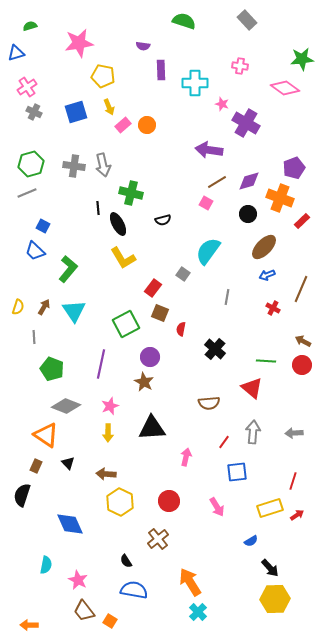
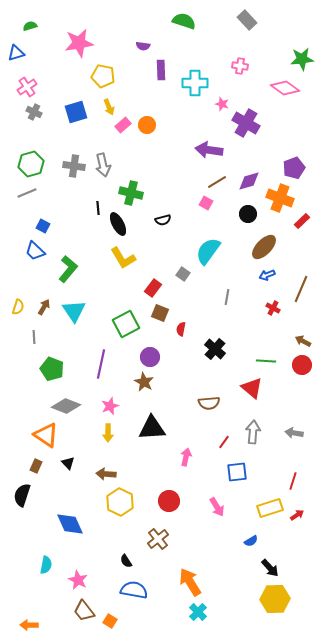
gray arrow at (294, 433): rotated 12 degrees clockwise
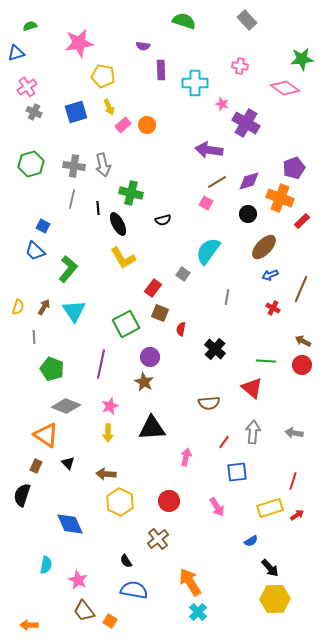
gray line at (27, 193): moved 45 px right, 6 px down; rotated 54 degrees counterclockwise
blue arrow at (267, 275): moved 3 px right
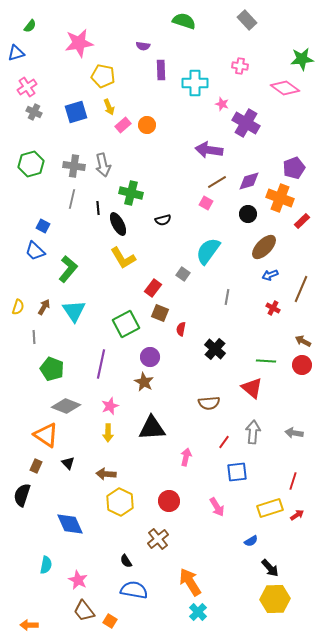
green semicircle at (30, 26): rotated 144 degrees clockwise
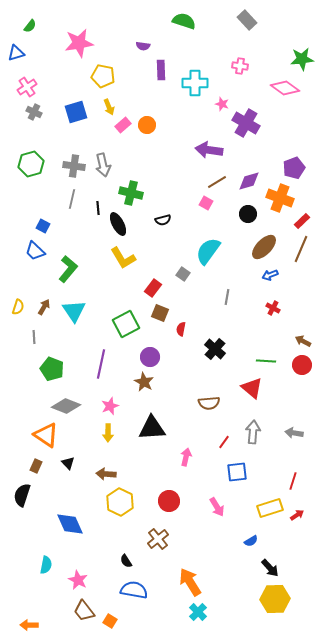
brown line at (301, 289): moved 40 px up
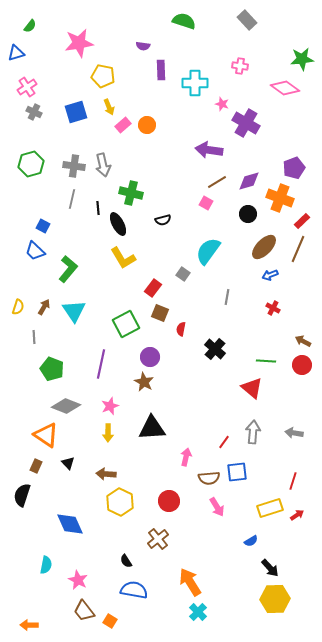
brown line at (301, 249): moved 3 px left
brown semicircle at (209, 403): moved 75 px down
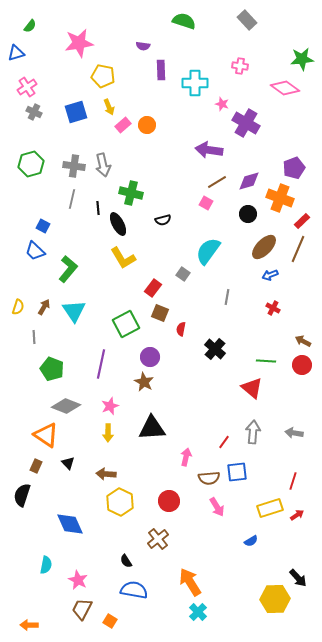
black arrow at (270, 568): moved 28 px right, 10 px down
brown trapezoid at (84, 611): moved 2 px left, 2 px up; rotated 65 degrees clockwise
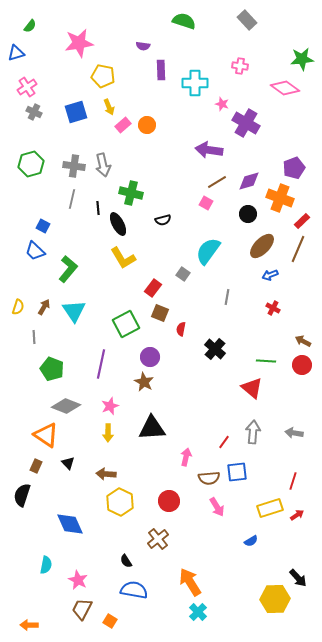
brown ellipse at (264, 247): moved 2 px left, 1 px up
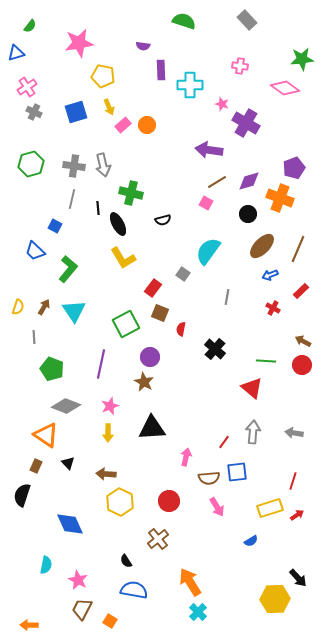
cyan cross at (195, 83): moved 5 px left, 2 px down
red rectangle at (302, 221): moved 1 px left, 70 px down
blue square at (43, 226): moved 12 px right
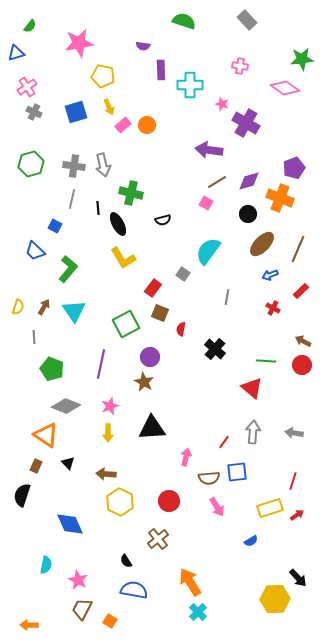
brown ellipse at (262, 246): moved 2 px up
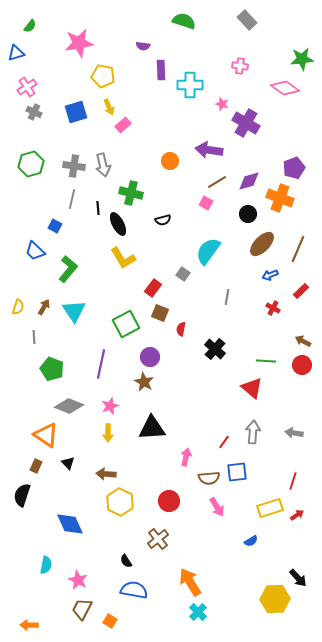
orange circle at (147, 125): moved 23 px right, 36 px down
gray diamond at (66, 406): moved 3 px right
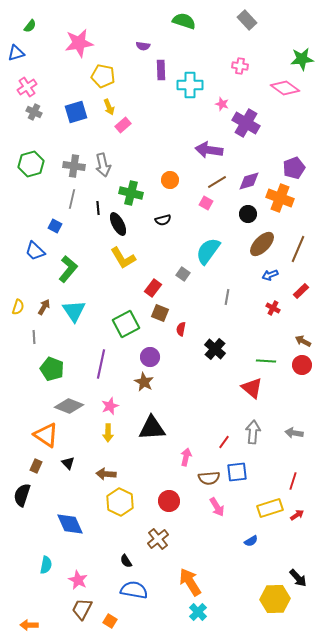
orange circle at (170, 161): moved 19 px down
